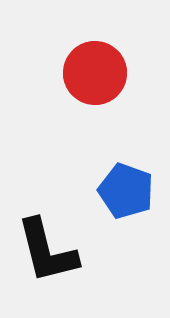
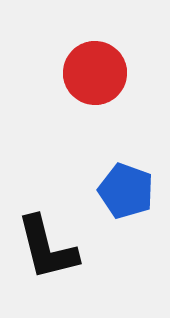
black L-shape: moved 3 px up
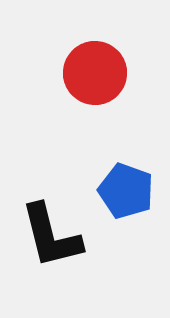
black L-shape: moved 4 px right, 12 px up
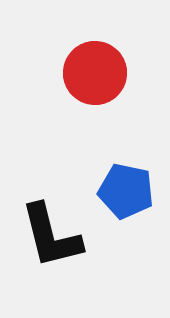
blue pentagon: rotated 8 degrees counterclockwise
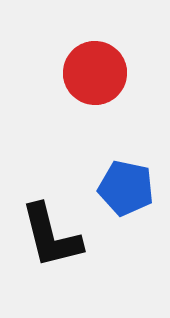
blue pentagon: moved 3 px up
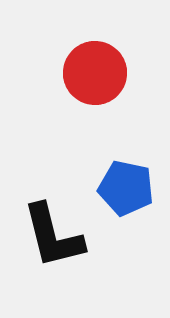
black L-shape: moved 2 px right
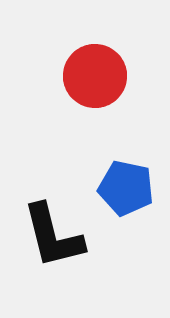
red circle: moved 3 px down
